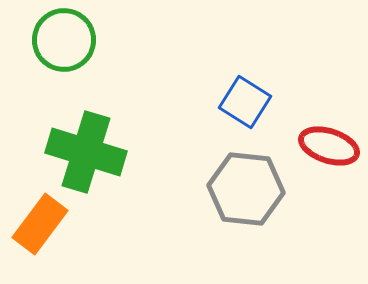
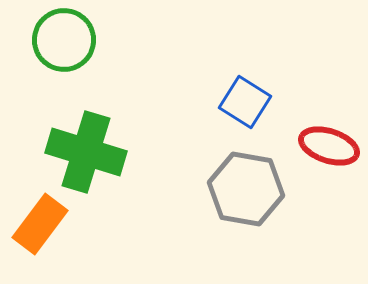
gray hexagon: rotated 4 degrees clockwise
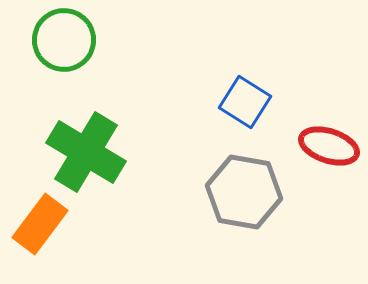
green cross: rotated 14 degrees clockwise
gray hexagon: moved 2 px left, 3 px down
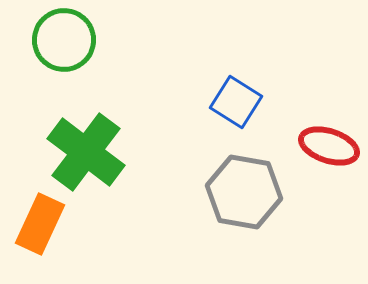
blue square: moved 9 px left
green cross: rotated 6 degrees clockwise
orange rectangle: rotated 12 degrees counterclockwise
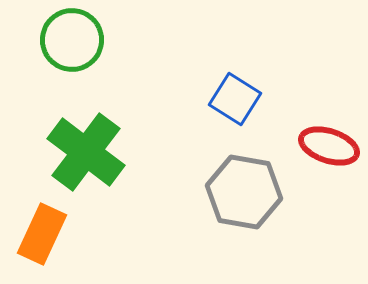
green circle: moved 8 px right
blue square: moved 1 px left, 3 px up
orange rectangle: moved 2 px right, 10 px down
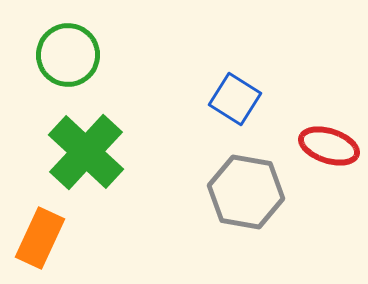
green circle: moved 4 px left, 15 px down
green cross: rotated 6 degrees clockwise
gray hexagon: moved 2 px right
orange rectangle: moved 2 px left, 4 px down
